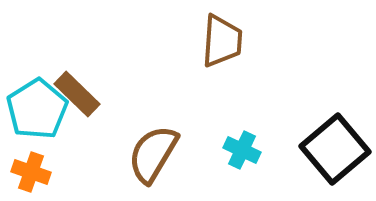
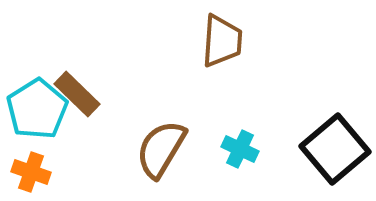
cyan cross: moved 2 px left, 1 px up
brown semicircle: moved 8 px right, 5 px up
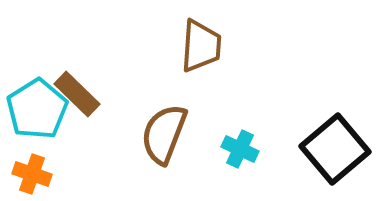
brown trapezoid: moved 21 px left, 5 px down
brown semicircle: moved 3 px right, 15 px up; rotated 10 degrees counterclockwise
orange cross: moved 1 px right, 2 px down
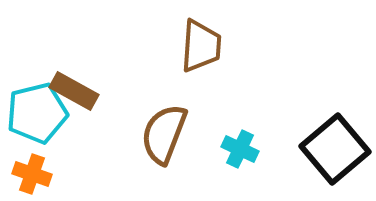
brown rectangle: moved 3 px left, 3 px up; rotated 15 degrees counterclockwise
cyan pentagon: moved 4 px down; rotated 18 degrees clockwise
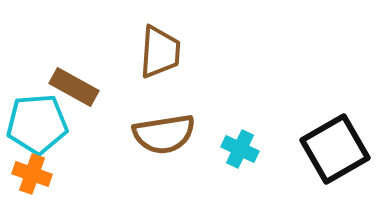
brown trapezoid: moved 41 px left, 6 px down
brown rectangle: moved 4 px up
cyan pentagon: moved 11 px down; rotated 10 degrees clockwise
brown semicircle: rotated 120 degrees counterclockwise
black square: rotated 10 degrees clockwise
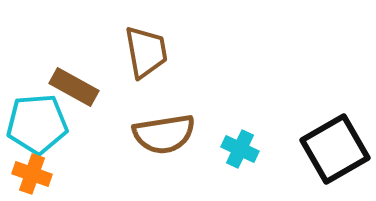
brown trapezoid: moved 14 px left; rotated 14 degrees counterclockwise
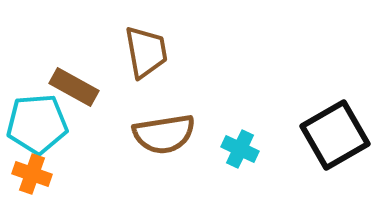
black square: moved 14 px up
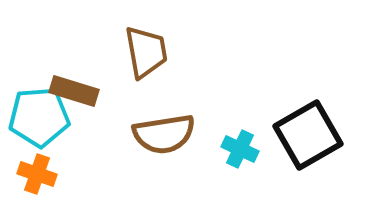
brown rectangle: moved 4 px down; rotated 12 degrees counterclockwise
cyan pentagon: moved 2 px right, 7 px up
black square: moved 27 px left
orange cross: moved 5 px right
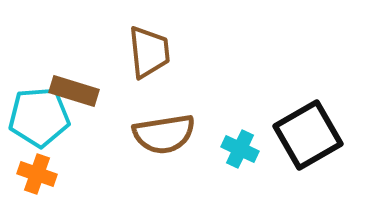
brown trapezoid: moved 3 px right; rotated 4 degrees clockwise
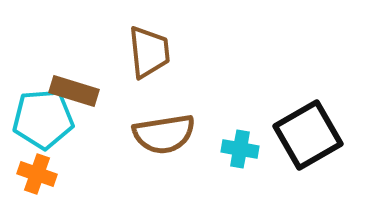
cyan pentagon: moved 4 px right, 2 px down
cyan cross: rotated 15 degrees counterclockwise
